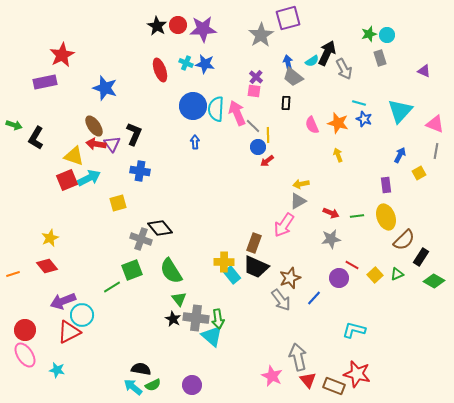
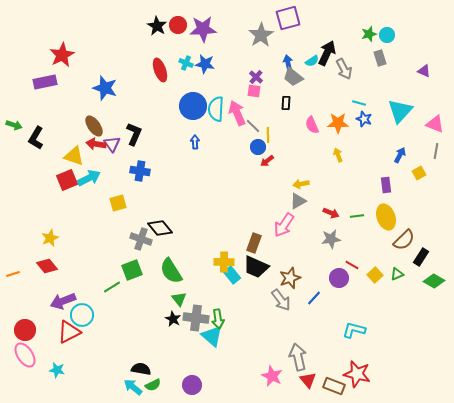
orange star at (338, 123): rotated 15 degrees counterclockwise
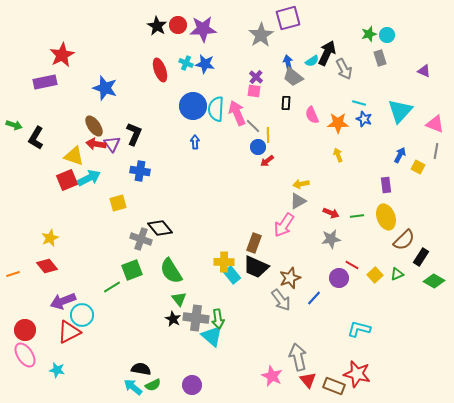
pink semicircle at (312, 125): moved 10 px up
yellow square at (419, 173): moved 1 px left, 6 px up; rotated 32 degrees counterclockwise
cyan L-shape at (354, 330): moved 5 px right, 1 px up
